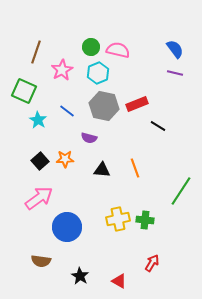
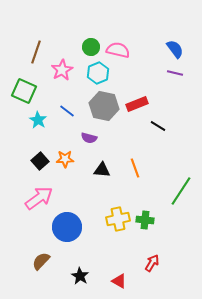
brown semicircle: rotated 126 degrees clockwise
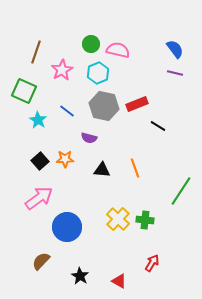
green circle: moved 3 px up
yellow cross: rotated 35 degrees counterclockwise
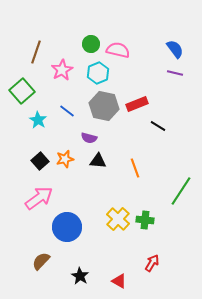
green square: moved 2 px left; rotated 25 degrees clockwise
orange star: rotated 12 degrees counterclockwise
black triangle: moved 4 px left, 9 px up
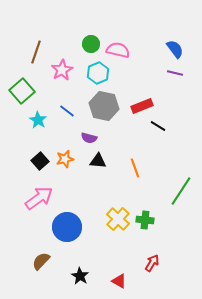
red rectangle: moved 5 px right, 2 px down
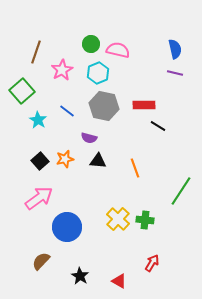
blue semicircle: rotated 24 degrees clockwise
red rectangle: moved 2 px right, 1 px up; rotated 20 degrees clockwise
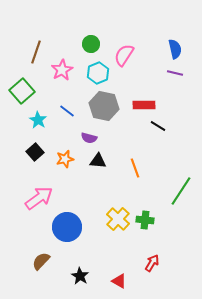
pink semicircle: moved 6 px right, 5 px down; rotated 70 degrees counterclockwise
black square: moved 5 px left, 9 px up
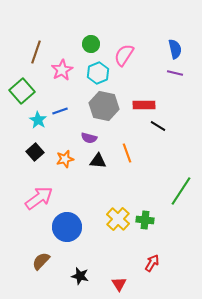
blue line: moved 7 px left; rotated 56 degrees counterclockwise
orange line: moved 8 px left, 15 px up
black star: rotated 18 degrees counterclockwise
red triangle: moved 3 px down; rotated 28 degrees clockwise
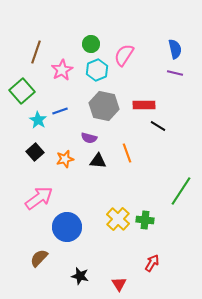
cyan hexagon: moved 1 px left, 3 px up
brown semicircle: moved 2 px left, 3 px up
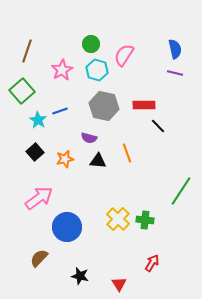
brown line: moved 9 px left, 1 px up
cyan hexagon: rotated 20 degrees counterclockwise
black line: rotated 14 degrees clockwise
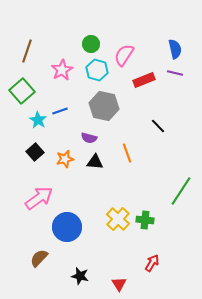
red rectangle: moved 25 px up; rotated 20 degrees counterclockwise
black triangle: moved 3 px left, 1 px down
